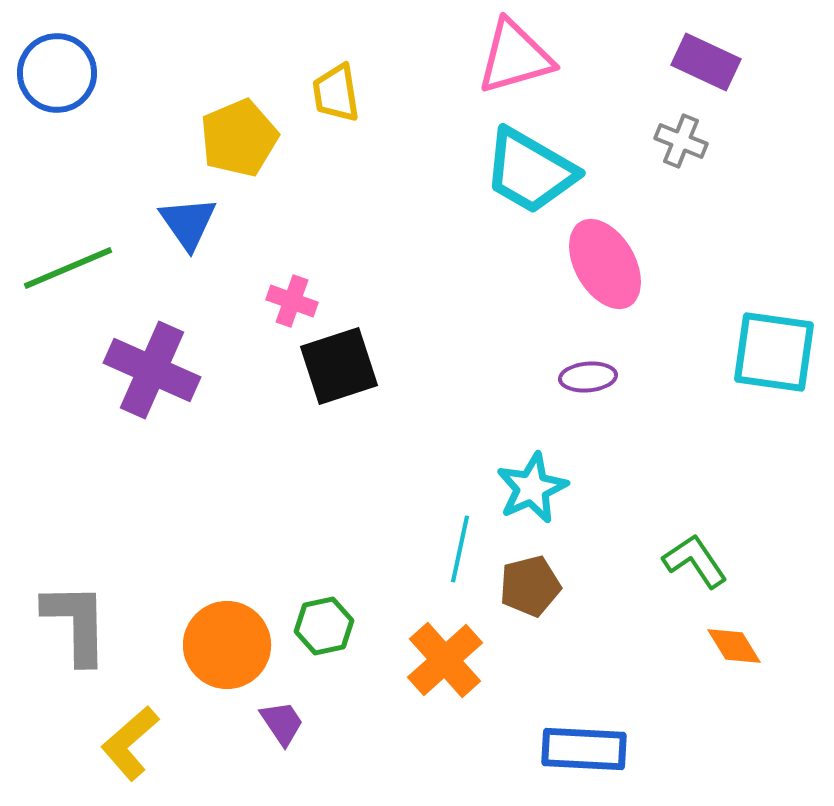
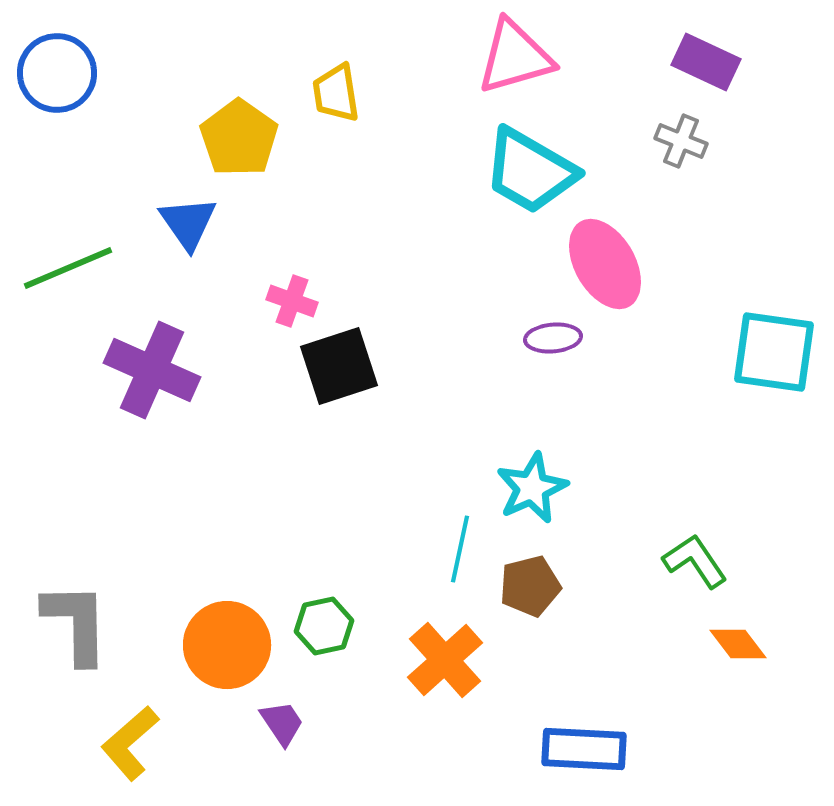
yellow pentagon: rotated 14 degrees counterclockwise
purple ellipse: moved 35 px left, 39 px up
orange diamond: moved 4 px right, 2 px up; rotated 6 degrees counterclockwise
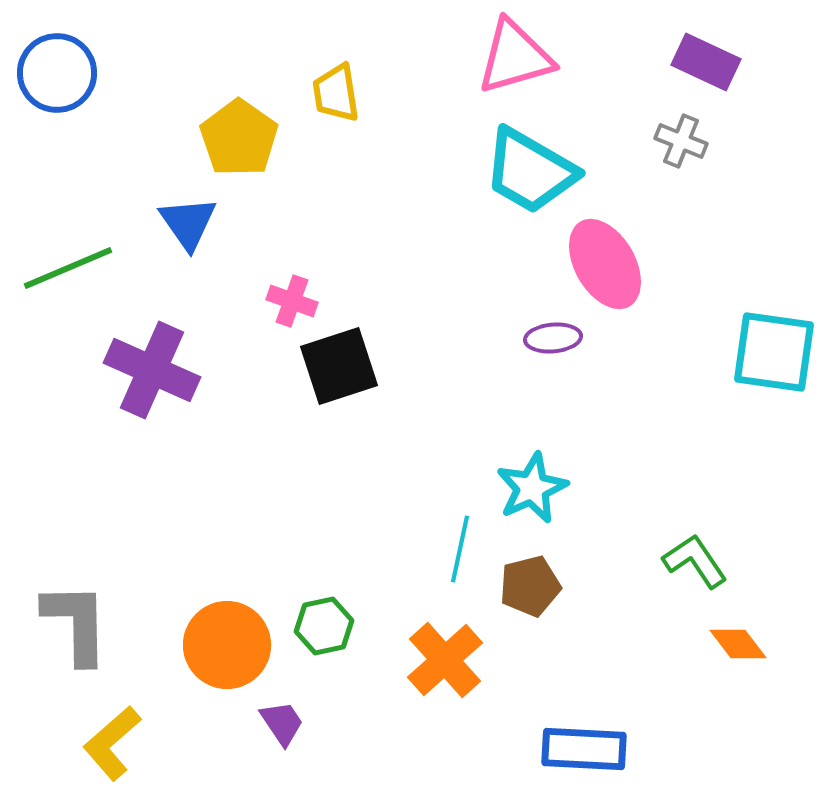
yellow L-shape: moved 18 px left
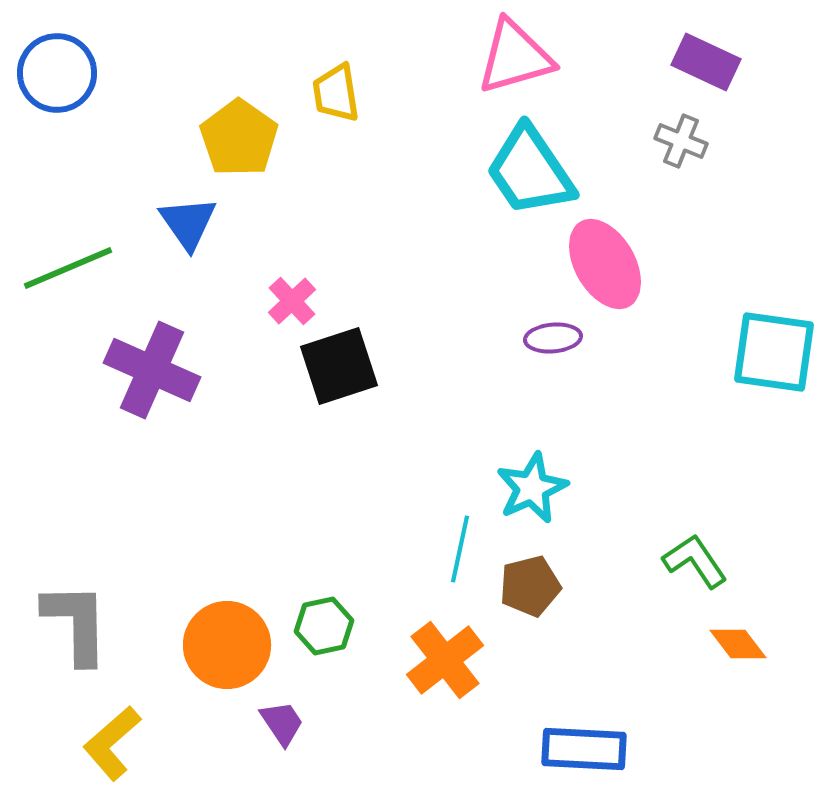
cyan trapezoid: rotated 26 degrees clockwise
pink cross: rotated 27 degrees clockwise
orange cross: rotated 4 degrees clockwise
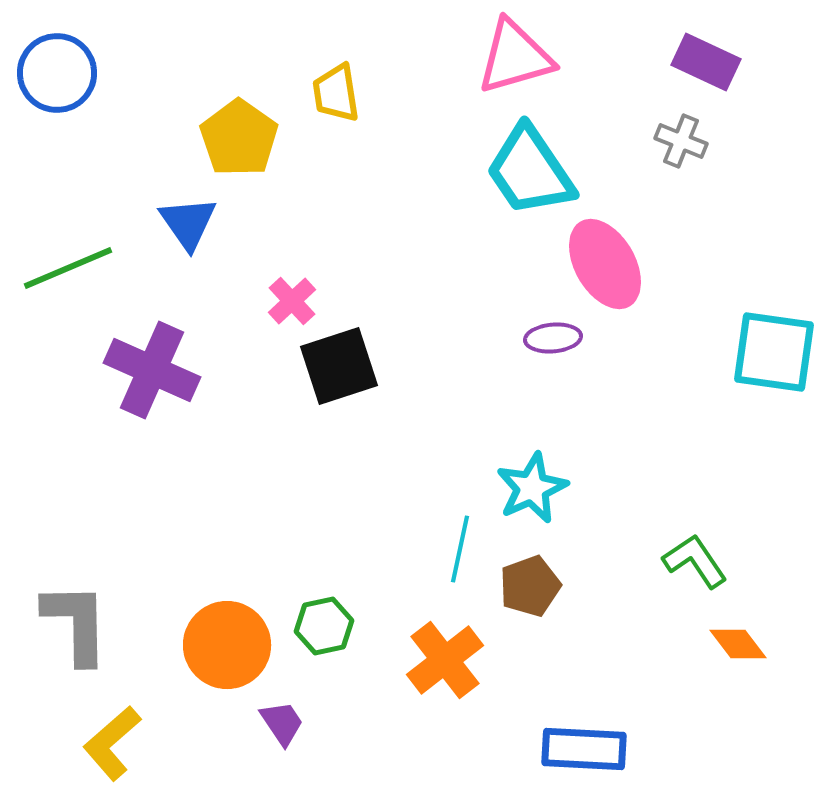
brown pentagon: rotated 6 degrees counterclockwise
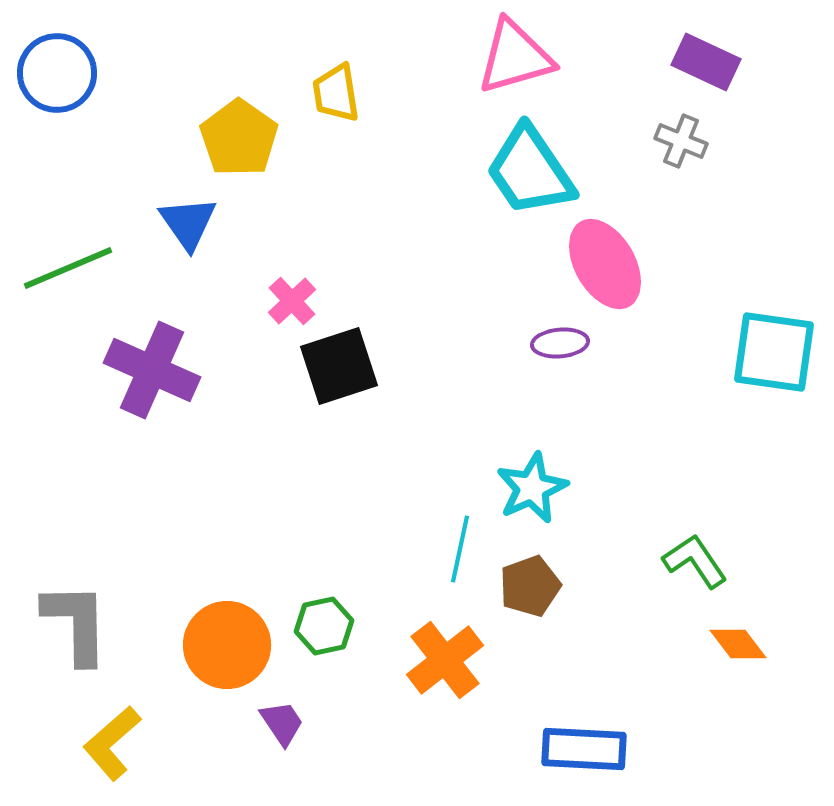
purple ellipse: moved 7 px right, 5 px down
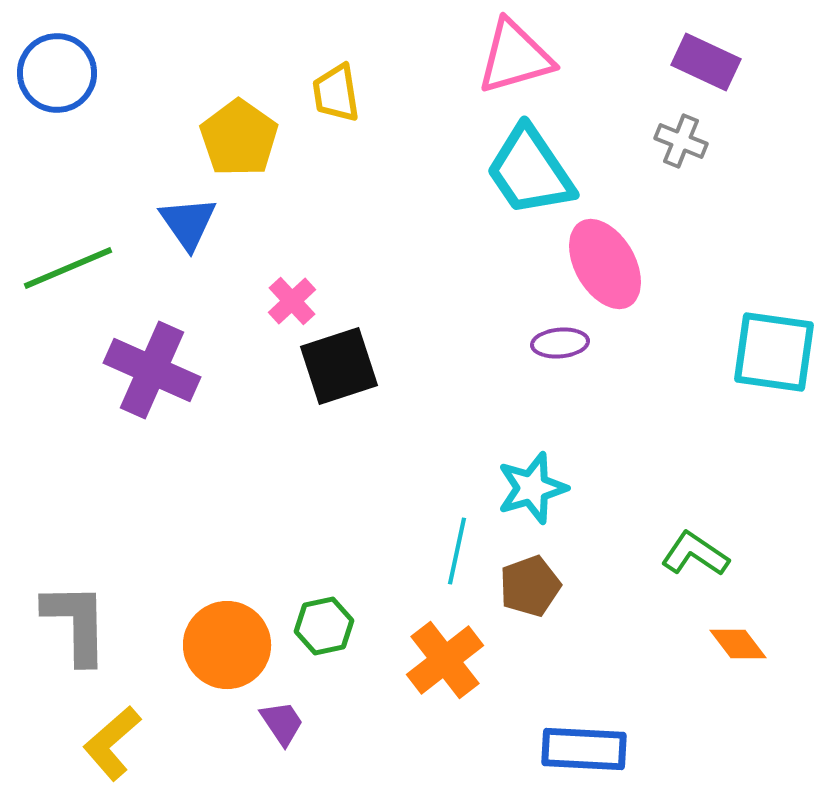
cyan star: rotated 8 degrees clockwise
cyan line: moved 3 px left, 2 px down
green L-shape: moved 7 px up; rotated 22 degrees counterclockwise
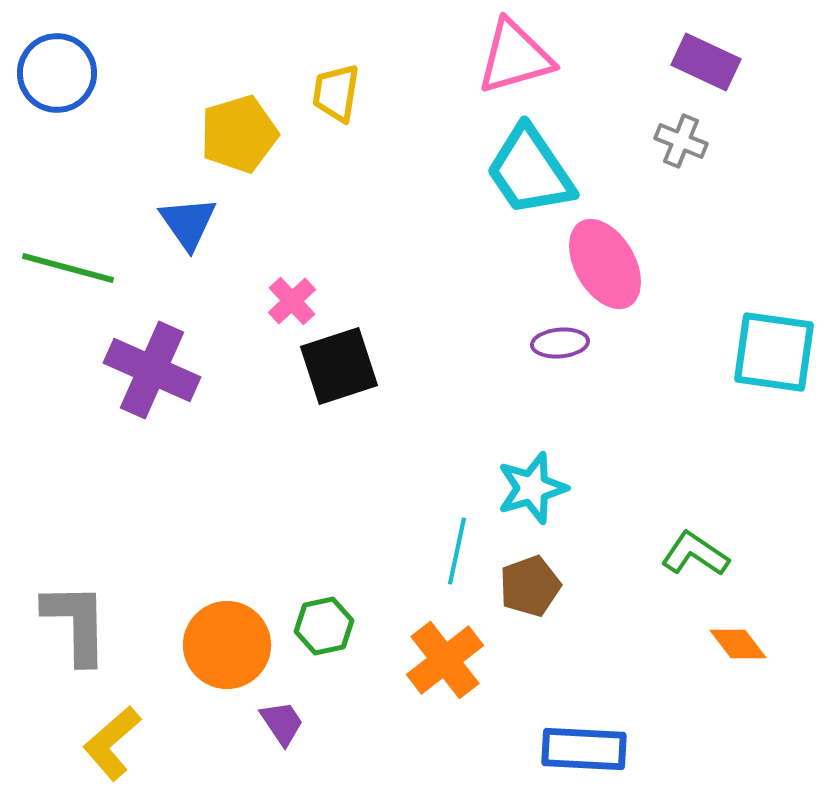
yellow trapezoid: rotated 18 degrees clockwise
yellow pentagon: moved 4 px up; rotated 20 degrees clockwise
green line: rotated 38 degrees clockwise
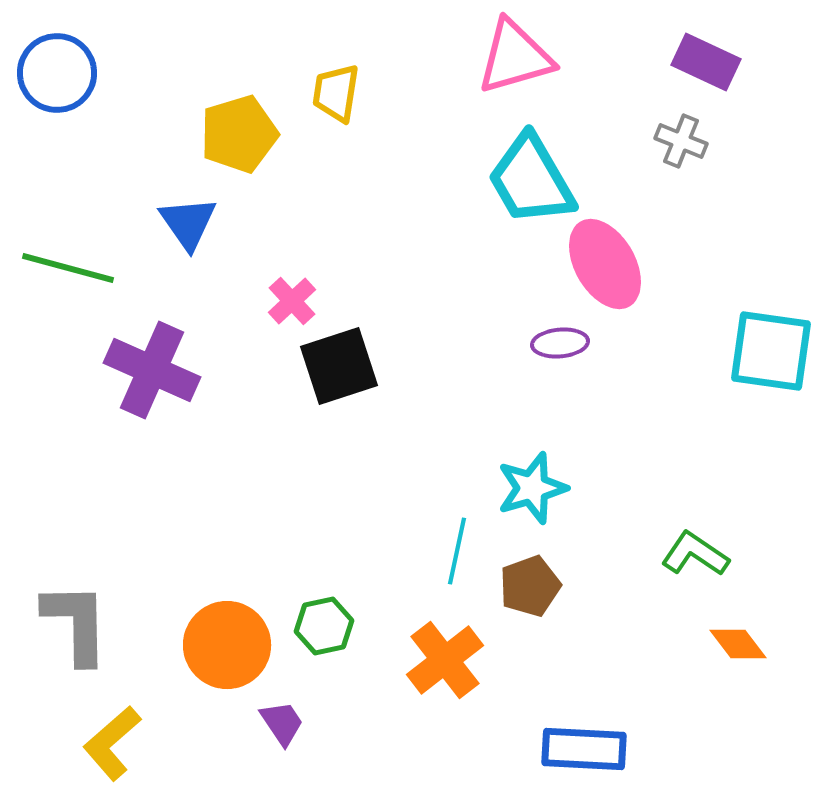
cyan trapezoid: moved 1 px right, 9 px down; rotated 4 degrees clockwise
cyan square: moved 3 px left, 1 px up
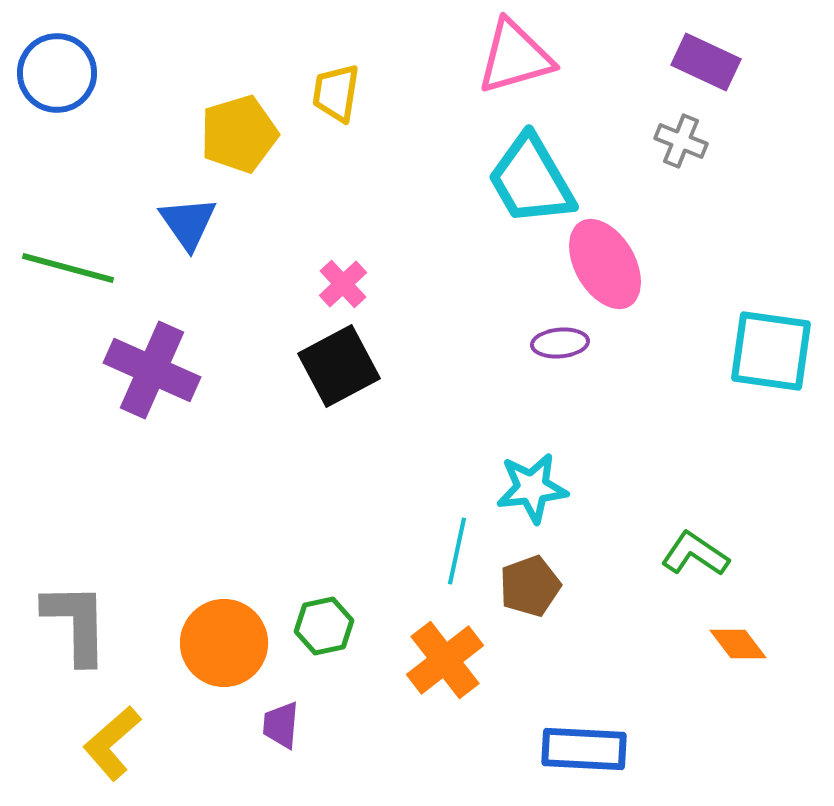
pink cross: moved 51 px right, 17 px up
black square: rotated 10 degrees counterclockwise
cyan star: rotated 10 degrees clockwise
orange circle: moved 3 px left, 2 px up
purple trapezoid: moved 1 px left, 2 px down; rotated 141 degrees counterclockwise
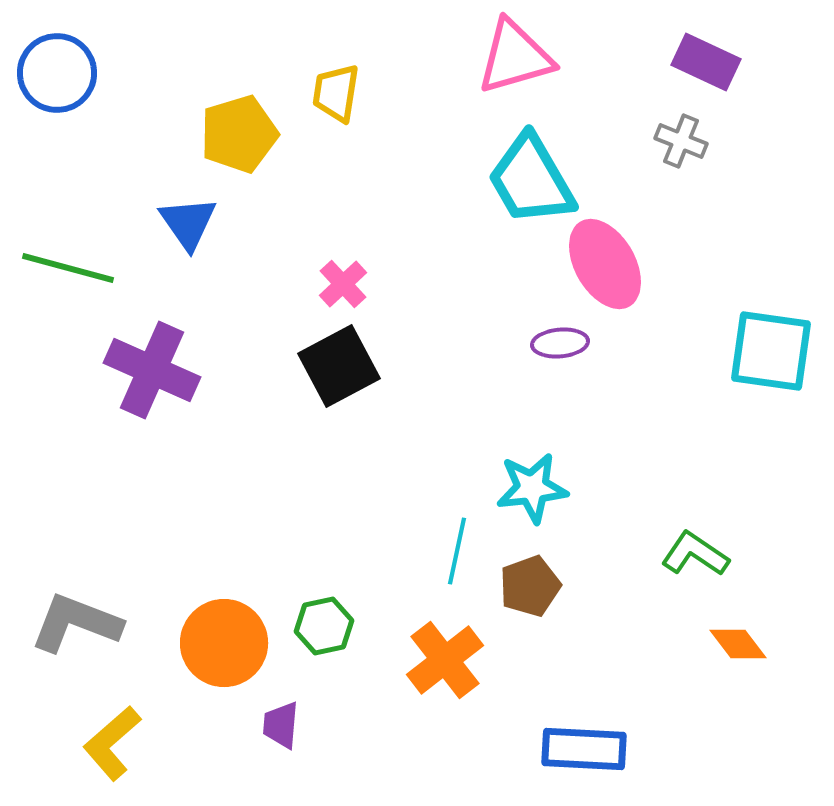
gray L-shape: rotated 68 degrees counterclockwise
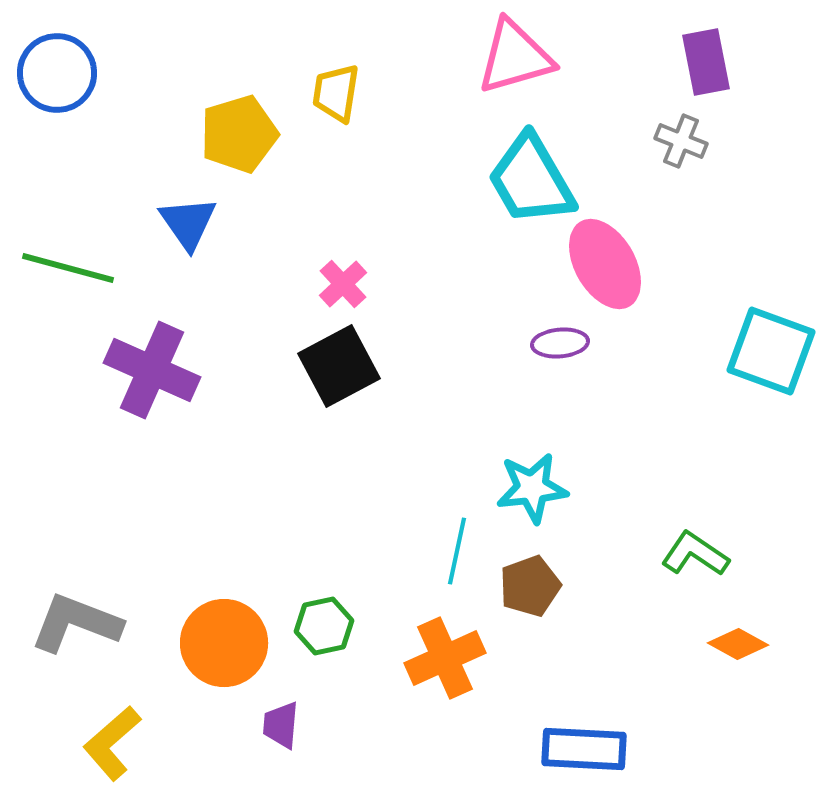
purple rectangle: rotated 54 degrees clockwise
cyan square: rotated 12 degrees clockwise
orange diamond: rotated 24 degrees counterclockwise
orange cross: moved 2 px up; rotated 14 degrees clockwise
